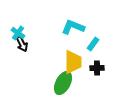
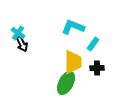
green ellipse: moved 3 px right
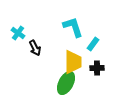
cyan L-shape: rotated 50 degrees clockwise
black arrow: moved 13 px right, 4 px down
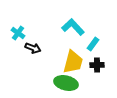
cyan L-shape: rotated 25 degrees counterclockwise
black arrow: moved 2 px left; rotated 42 degrees counterclockwise
yellow trapezoid: rotated 15 degrees clockwise
black cross: moved 3 px up
green ellipse: rotated 75 degrees clockwise
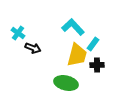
yellow trapezoid: moved 4 px right, 7 px up
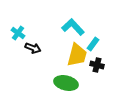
black cross: rotated 16 degrees clockwise
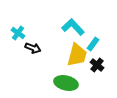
black cross: rotated 24 degrees clockwise
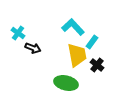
cyan rectangle: moved 1 px left, 2 px up
yellow trapezoid: rotated 25 degrees counterclockwise
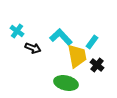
cyan L-shape: moved 12 px left, 10 px down
cyan cross: moved 1 px left, 2 px up
yellow trapezoid: moved 1 px down
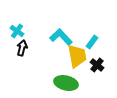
black arrow: moved 11 px left; rotated 98 degrees counterclockwise
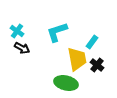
cyan L-shape: moved 4 px left, 5 px up; rotated 65 degrees counterclockwise
black arrow: rotated 105 degrees clockwise
yellow trapezoid: moved 3 px down
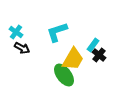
cyan cross: moved 1 px left, 1 px down
cyan rectangle: moved 1 px right, 3 px down
yellow trapezoid: moved 4 px left; rotated 40 degrees clockwise
black cross: moved 2 px right, 10 px up
green ellipse: moved 2 px left, 8 px up; rotated 40 degrees clockwise
